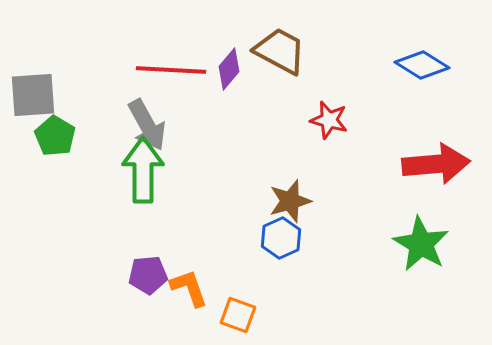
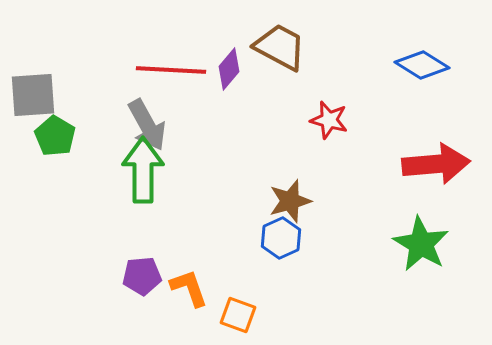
brown trapezoid: moved 4 px up
purple pentagon: moved 6 px left, 1 px down
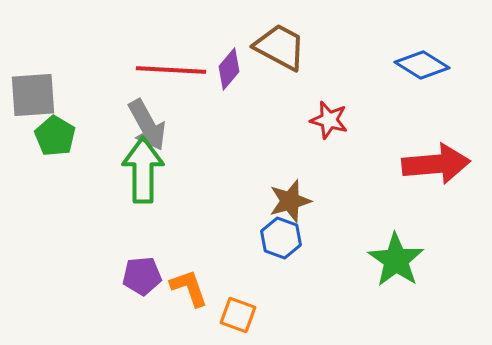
blue hexagon: rotated 15 degrees counterclockwise
green star: moved 25 px left, 16 px down; rotated 4 degrees clockwise
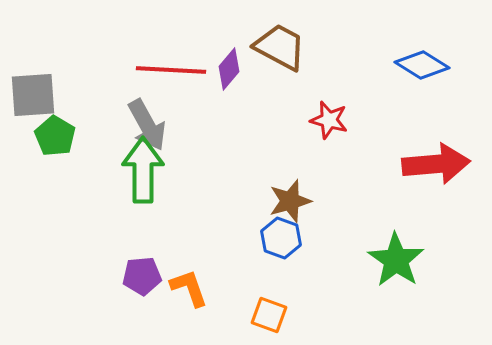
orange square: moved 31 px right
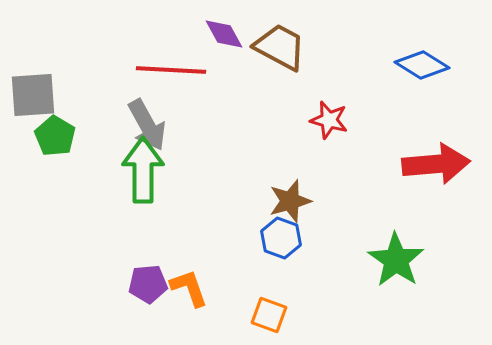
purple diamond: moved 5 px left, 35 px up; rotated 69 degrees counterclockwise
purple pentagon: moved 6 px right, 8 px down
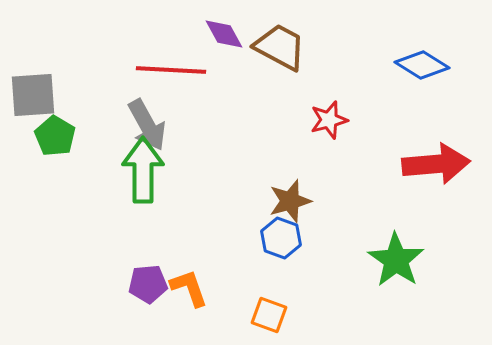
red star: rotated 30 degrees counterclockwise
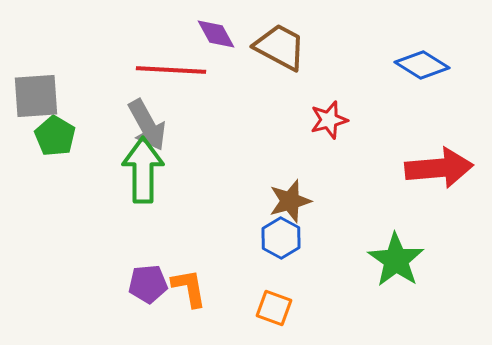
purple diamond: moved 8 px left
gray square: moved 3 px right, 1 px down
red arrow: moved 3 px right, 4 px down
blue hexagon: rotated 9 degrees clockwise
orange L-shape: rotated 9 degrees clockwise
orange square: moved 5 px right, 7 px up
